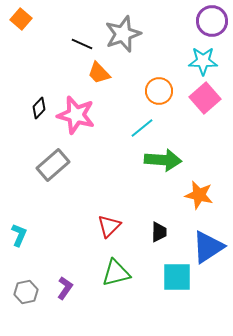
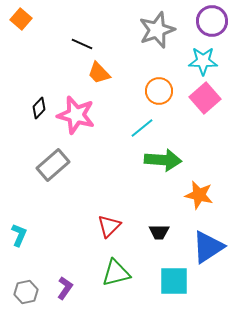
gray star: moved 34 px right, 4 px up
black trapezoid: rotated 90 degrees clockwise
cyan square: moved 3 px left, 4 px down
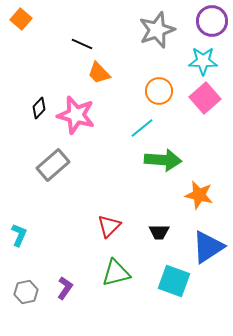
cyan square: rotated 20 degrees clockwise
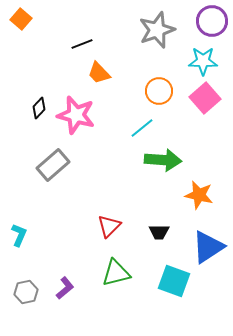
black line: rotated 45 degrees counterclockwise
purple L-shape: rotated 15 degrees clockwise
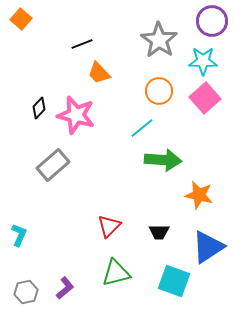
gray star: moved 2 px right, 10 px down; rotated 18 degrees counterclockwise
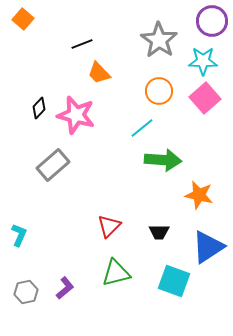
orange square: moved 2 px right
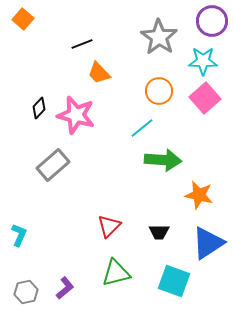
gray star: moved 3 px up
blue triangle: moved 4 px up
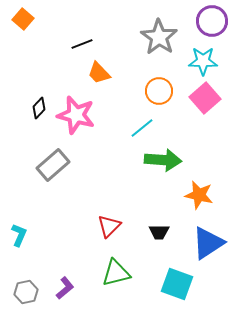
cyan square: moved 3 px right, 3 px down
